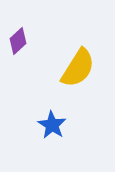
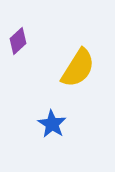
blue star: moved 1 px up
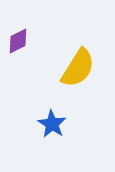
purple diamond: rotated 16 degrees clockwise
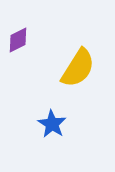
purple diamond: moved 1 px up
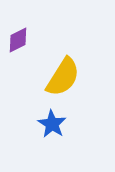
yellow semicircle: moved 15 px left, 9 px down
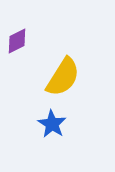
purple diamond: moved 1 px left, 1 px down
